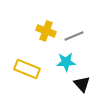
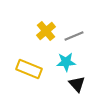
yellow cross: rotated 30 degrees clockwise
yellow rectangle: moved 2 px right
black triangle: moved 5 px left
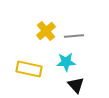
gray line: rotated 18 degrees clockwise
yellow rectangle: rotated 10 degrees counterclockwise
black triangle: moved 1 px left, 1 px down
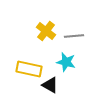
yellow cross: rotated 12 degrees counterclockwise
cyan star: rotated 18 degrees clockwise
black triangle: moved 26 px left; rotated 18 degrees counterclockwise
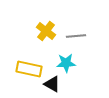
gray line: moved 2 px right
cyan star: moved 1 px down; rotated 18 degrees counterclockwise
black triangle: moved 2 px right, 1 px up
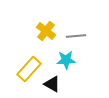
cyan star: moved 3 px up
yellow rectangle: rotated 60 degrees counterclockwise
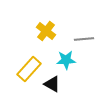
gray line: moved 8 px right, 3 px down
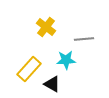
yellow cross: moved 4 px up
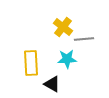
yellow cross: moved 17 px right
cyan star: moved 1 px right, 1 px up
yellow rectangle: moved 2 px right, 6 px up; rotated 45 degrees counterclockwise
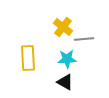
yellow rectangle: moved 3 px left, 5 px up
black triangle: moved 13 px right, 2 px up
